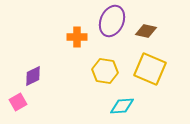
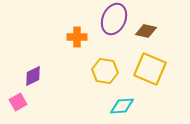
purple ellipse: moved 2 px right, 2 px up
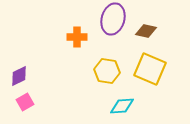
purple ellipse: moved 1 px left; rotated 8 degrees counterclockwise
yellow hexagon: moved 2 px right
purple diamond: moved 14 px left
pink square: moved 7 px right
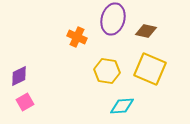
orange cross: rotated 24 degrees clockwise
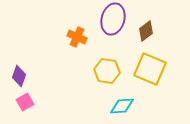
brown diamond: rotated 50 degrees counterclockwise
purple diamond: rotated 45 degrees counterclockwise
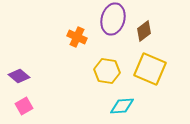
brown diamond: moved 2 px left
purple diamond: rotated 70 degrees counterclockwise
pink square: moved 1 px left, 4 px down
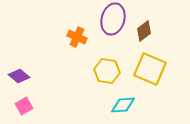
cyan diamond: moved 1 px right, 1 px up
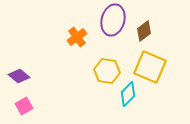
purple ellipse: moved 1 px down
orange cross: rotated 30 degrees clockwise
yellow square: moved 2 px up
cyan diamond: moved 5 px right, 11 px up; rotated 40 degrees counterclockwise
